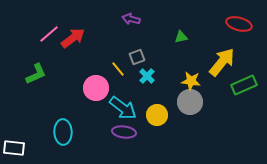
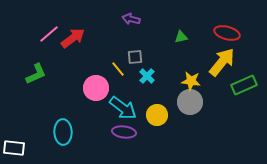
red ellipse: moved 12 px left, 9 px down
gray square: moved 2 px left; rotated 14 degrees clockwise
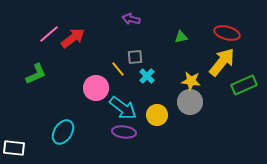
cyan ellipse: rotated 35 degrees clockwise
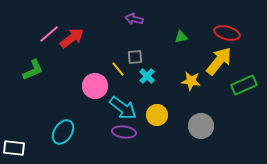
purple arrow: moved 3 px right
red arrow: moved 1 px left
yellow arrow: moved 3 px left, 1 px up
green L-shape: moved 3 px left, 4 px up
pink circle: moved 1 px left, 2 px up
gray circle: moved 11 px right, 24 px down
